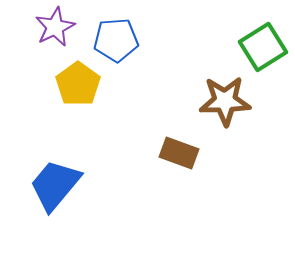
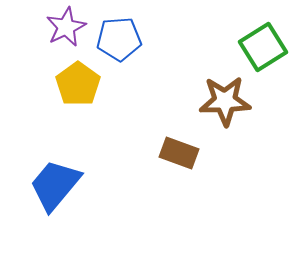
purple star: moved 11 px right
blue pentagon: moved 3 px right, 1 px up
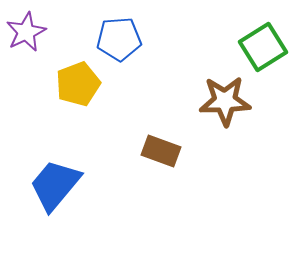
purple star: moved 40 px left, 5 px down
yellow pentagon: rotated 15 degrees clockwise
brown rectangle: moved 18 px left, 2 px up
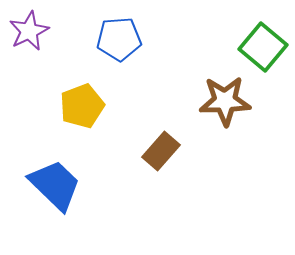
purple star: moved 3 px right, 1 px up
green square: rotated 18 degrees counterclockwise
yellow pentagon: moved 4 px right, 22 px down
brown rectangle: rotated 69 degrees counterclockwise
blue trapezoid: rotated 94 degrees clockwise
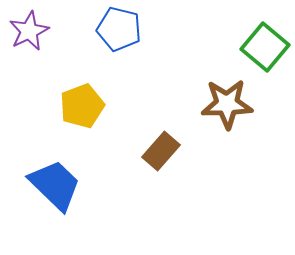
blue pentagon: moved 10 px up; rotated 18 degrees clockwise
green square: moved 2 px right
brown star: moved 2 px right, 3 px down
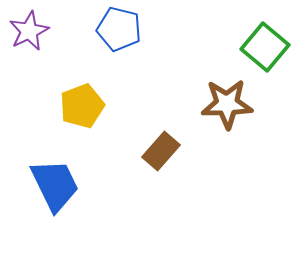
blue trapezoid: rotated 20 degrees clockwise
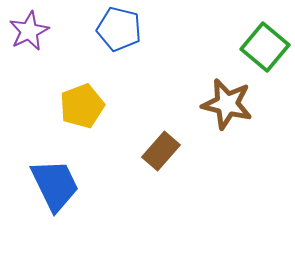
brown star: rotated 15 degrees clockwise
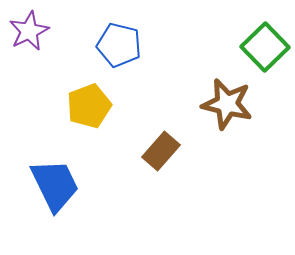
blue pentagon: moved 16 px down
green square: rotated 6 degrees clockwise
yellow pentagon: moved 7 px right
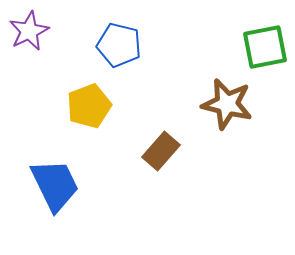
green square: rotated 33 degrees clockwise
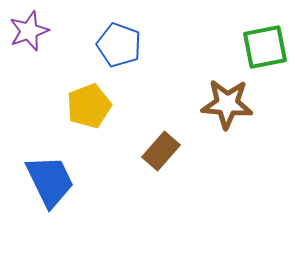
purple star: rotated 6 degrees clockwise
blue pentagon: rotated 6 degrees clockwise
brown star: rotated 9 degrees counterclockwise
blue trapezoid: moved 5 px left, 4 px up
